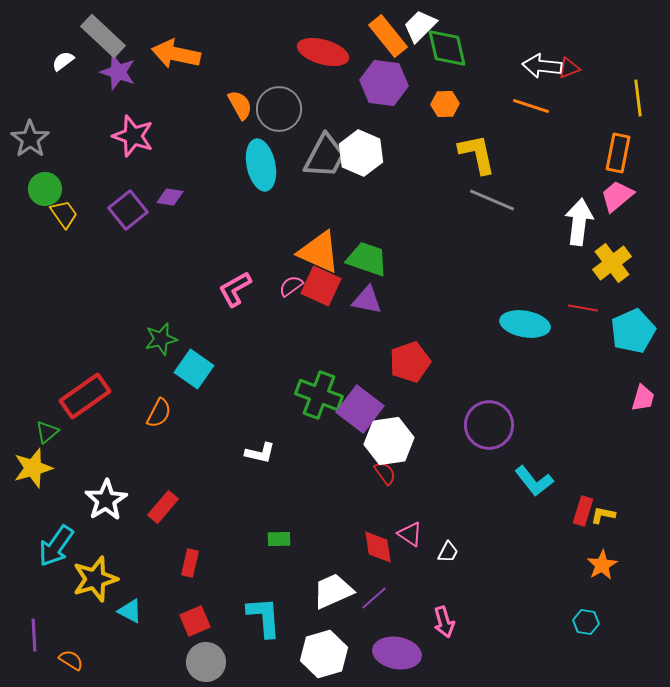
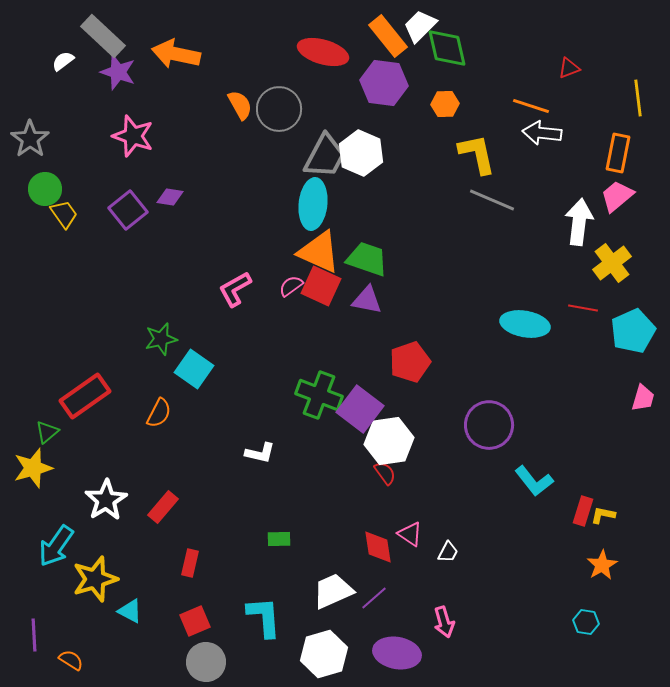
white arrow at (542, 66): moved 67 px down
cyan ellipse at (261, 165): moved 52 px right, 39 px down; rotated 18 degrees clockwise
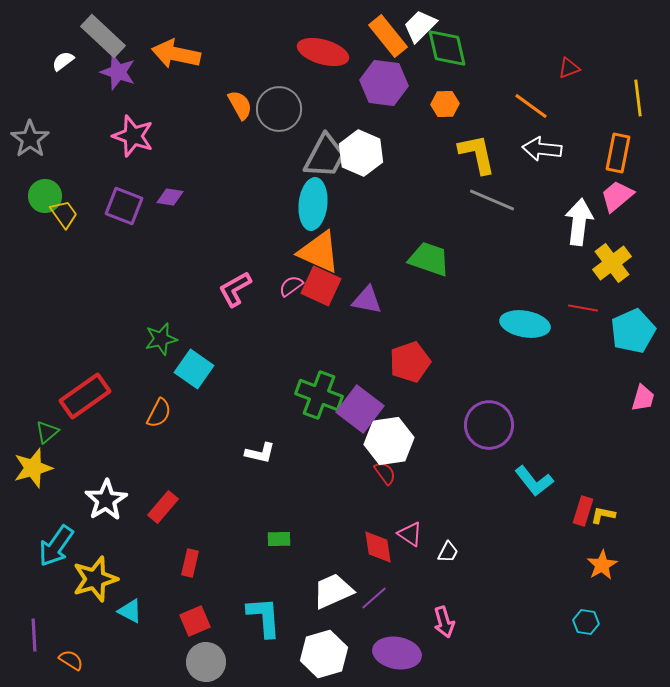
orange line at (531, 106): rotated 18 degrees clockwise
white arrow at (542, 133): moved 16 px down
green circle at (45, 189): moved 7 px down
purple square at (128, 210): moved 4 px left, 4 px up; rotated 30 degrees counterclockwise
green trapezoid at (367, 259): moved 62 px right
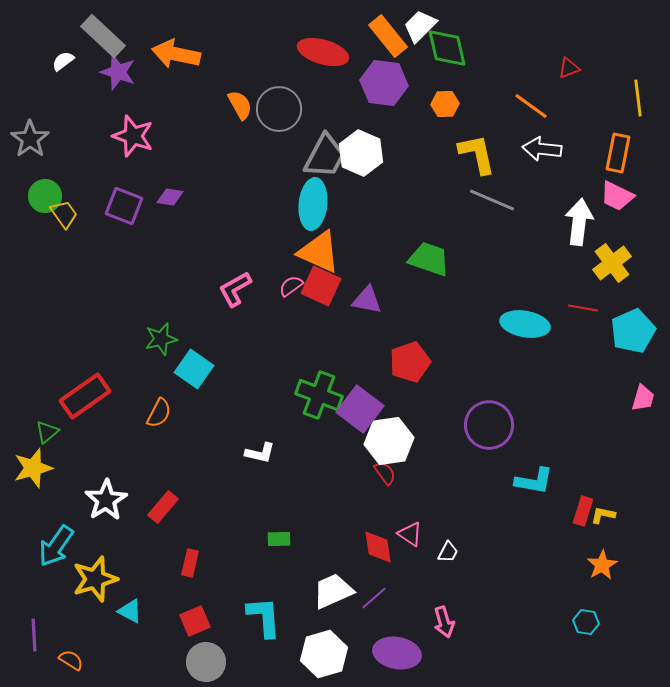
pink trapezoid at (617, 196): rotated 114 degrees counterclockwise
cyan L-shape at (534, 481): rotated 42 degrees counterclockwise
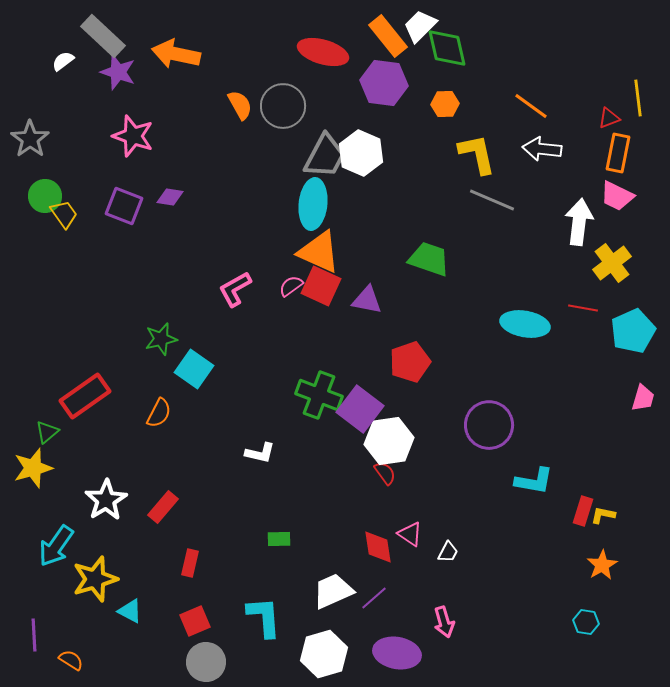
red triangle at (569, 68): moved 40 px right, 50 px down
gray circle at (279, 109): moved 4 px right, 3 px up
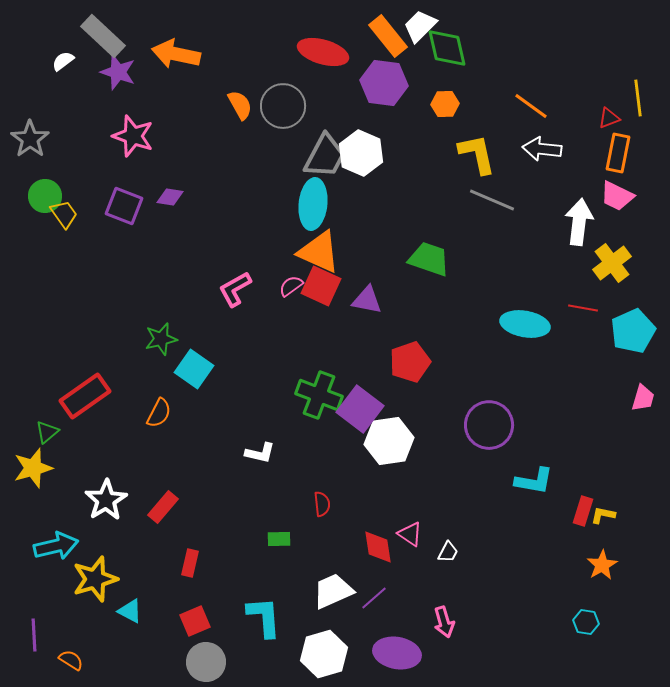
red semicircle at (385, 473): moved 63 px left, 31 px down; rotated 30 degrees clockwise
cyan arrow at (56, 546): rotated 138 degrees counterclockwise
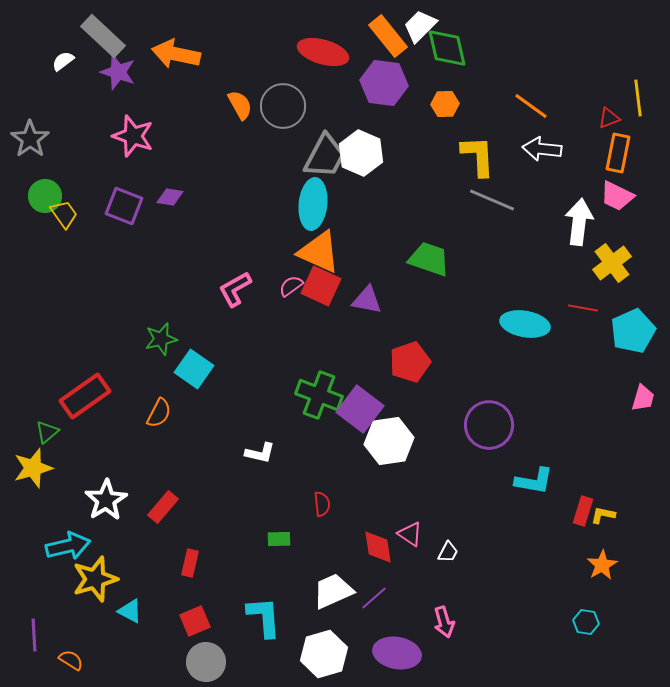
yellow L-shape at (477, 154): moved 1 px right, 2 px down; rotated 9 degrees clockwise
cyan arrow at (56, 546): moved 12 px right
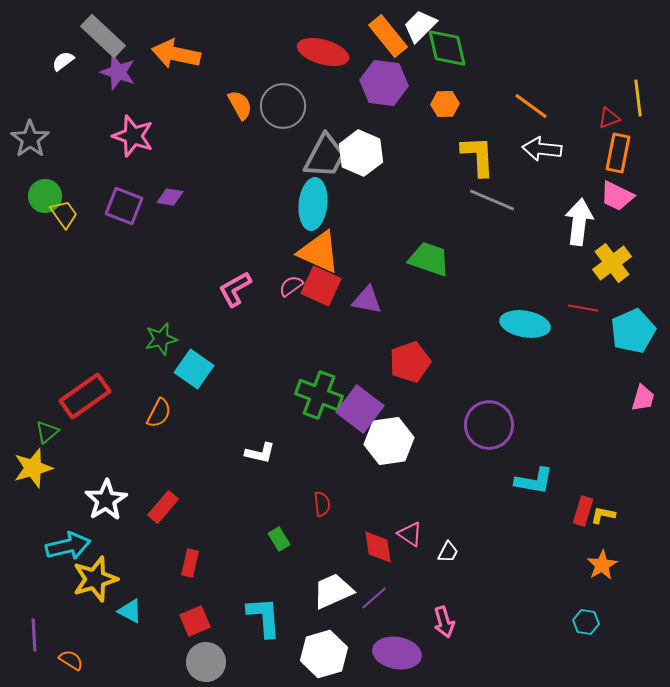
green rectangle at (279, 539): rotated 60 degrees clockwise
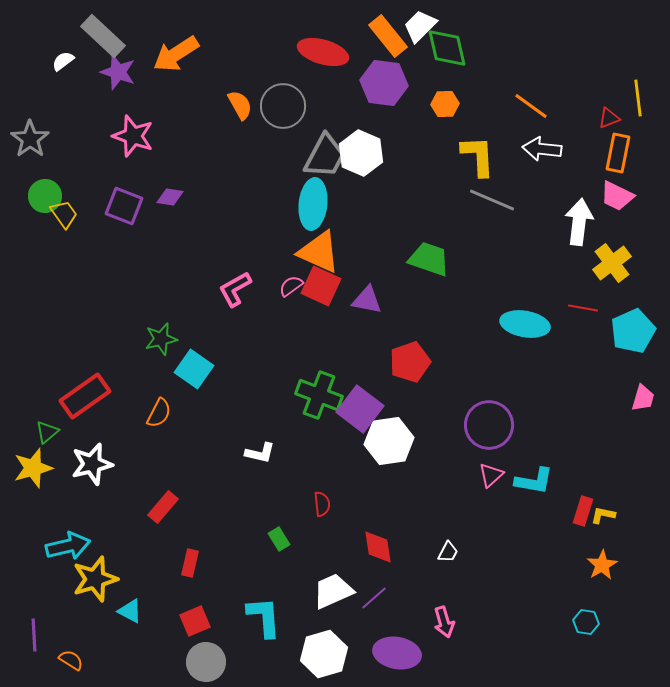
orange arrow at (176, 54): rotated 45 degrees counterclockwise
white star at (106, 500): moved 14 px left, 36 px up; rotated 18 degrees clockwise
pink triangle at (410, 534): moved 81 px right, 59 px up; rotated 44 degrees clockwise
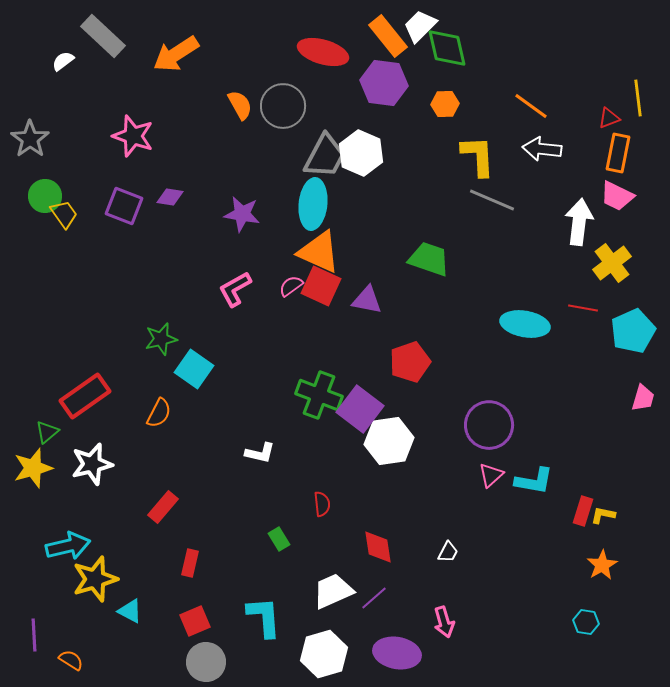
purple star at (118, 72): moved 124 px right, 142 px down; rotated 9 degrees counterclockwise
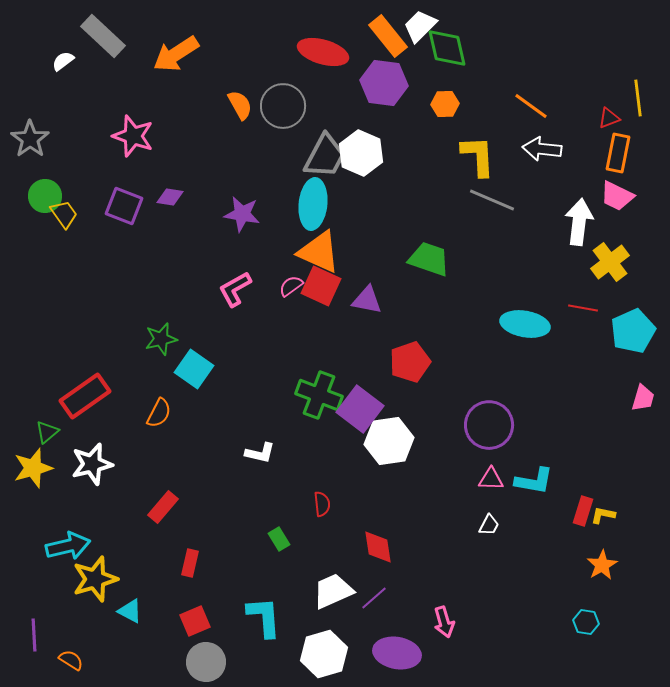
yellow cross at (612, 263): moved 2 px left, 1 px up
pink triangle at (491, 475): moved 4 px down; rotated 44 degrees clockwise
white trapezoid at (448, 552): moved 41 px right, 27 px up
